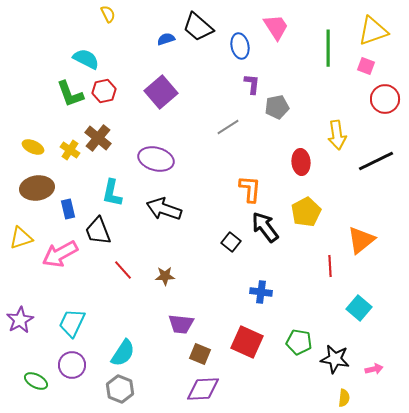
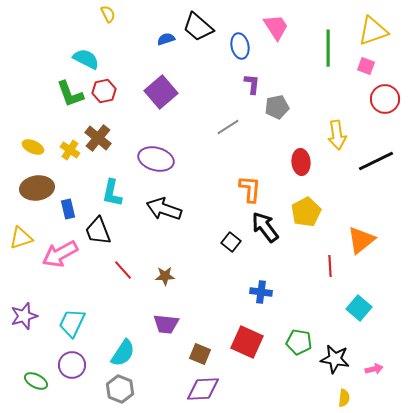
purple star at (20, 320): moved 4 px right, 4 px up; rotated 12 degrees clockwise
purple trapezoid at (181, 324): moved 15 px left
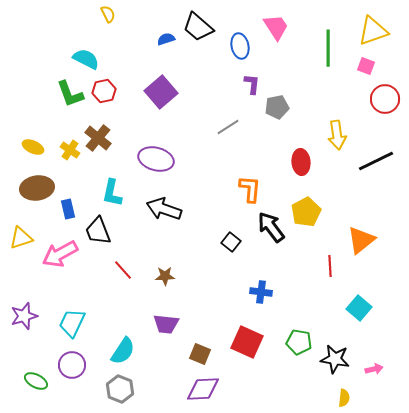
black arrow at (265, 227): moved 6 px right
cyan semicircle at (123, 353): moved 2 px up
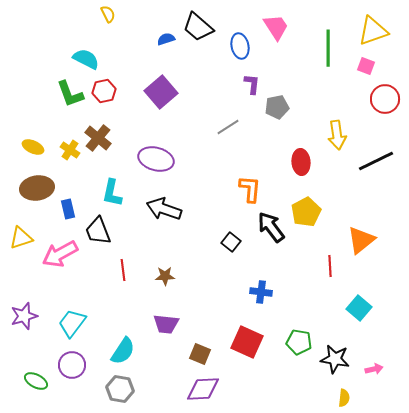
red line at (123, 270): rotated 35 degrees clockwise
cyan trapezoid at (72, 323): rotated 12 degrees clockwise
gray hexagon at (120, 389): rotated 12 degrees counterclockwise
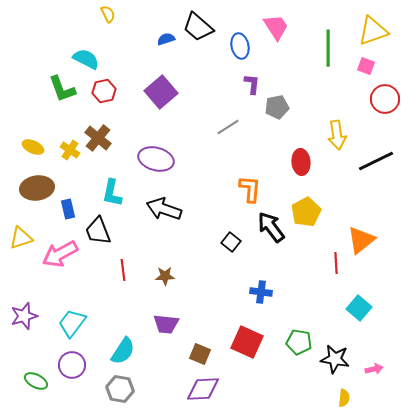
green L-shape at (70, 94): moved 8 px left, 5 px up
red line at (330, 266): moved 6 px right, 3 px up
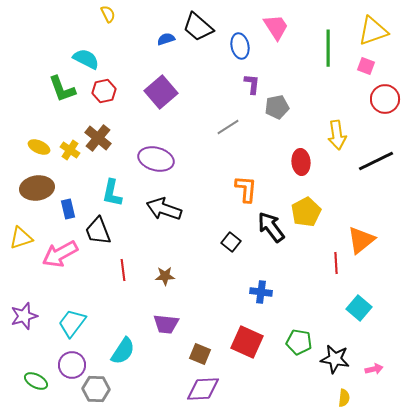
yellow ellipse at (33, 147): moved 6 px right
orange L-shape at (250, 189): moved 4 px left
gray hexagon at (120, 389): moved 24 px left; rotated 8 degrees counterclockwise
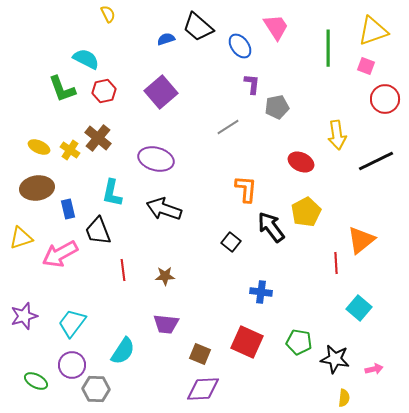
blue ellipse at (240, 46): rotated 25 degrees counterclockwise
red ellipse at (301, 162): rotated 60 degrees counterclockwise
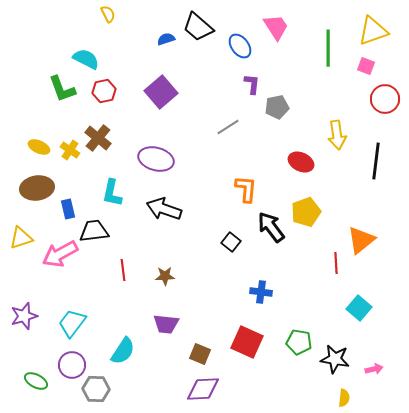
black line at (376, 161): rotated 57 degrees counterclockwise
yellow pentagon at (306, 212): rotated 8 degrees clockwise
black trapezoid at (98, 231): moved 4 px left; rotated 104 degrees clockwise
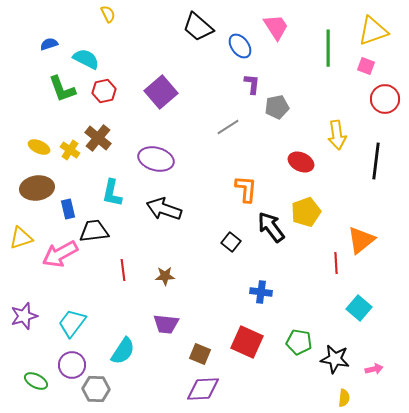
blue semicircle at (166, 39): moved 117 px left, 5 px down
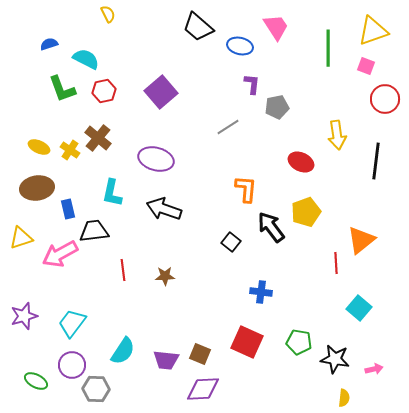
blue ellipse at (240, 46): rotated 40 degrees counterclockwise
purple trapezoid at (166, 324): moved 36 px down
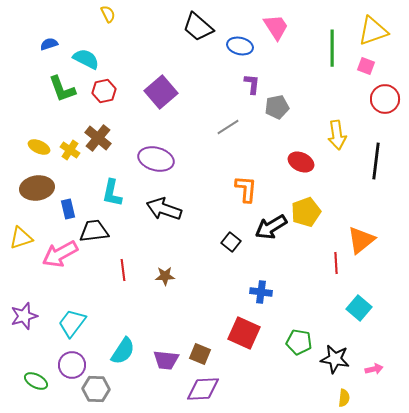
green line at (328, 48): moved 4 px right
black arrow at (271, 227): rotated 84 degrees counterclockwise
red square at (247, 342): moved 3 px left, 9 px up
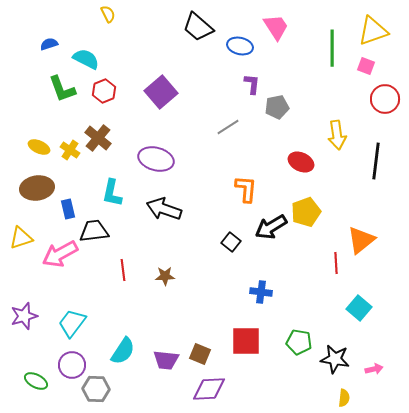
red hexagon at (104, 91): rotated 10 degrees counterclockwise
red square at (244, 333): moved 2 px right, 8 px down; rotated 24 degrees counterclockwise
purple diamond at (203, 389): moved 6 px right
